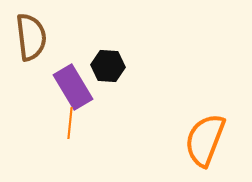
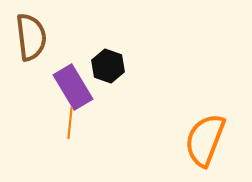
black hexagon: rotated 16 degrees clockwise
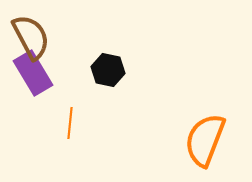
brown semicircle: rotated 21 degrees counterclockwise
black hexagon: moved 4 px down; rotated 8 degrees counterclockwise
purple rectangle: moved 40 px left, 14 px up
